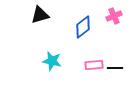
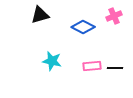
blue diamond: rotated 65 degrees clockwise
pink rectangle: moved 2 px left, 1 px down
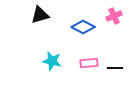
pink rectangle: moved 3 px left, 3 px up
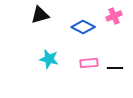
cyan star: moved 3 px left, 2 px up
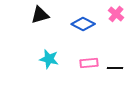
pink cross: moved 2 px right, 2 px up; rotated 28 degrees counterclockwise
blue diamond: moved 3 px up
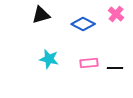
black triangle: moved 1 px right
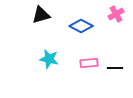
pink cross: rotated 21 degrees clockwise
blue diamond: moved 2 px left, 2 px down
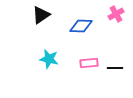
black triangle: rotated 18 degrees counterclockwise
blue diamond: rotated 25 degrees counterclockwise
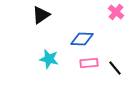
pink cross: moved 2 px up; rotated 21 degrees counterclockwise
blue diamond: moved 1 px right, 13 px down
black line: rotated 49 degrees clockwise
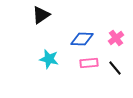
pink cross: moved 26 px down; rotated 14 degrees clockwise
